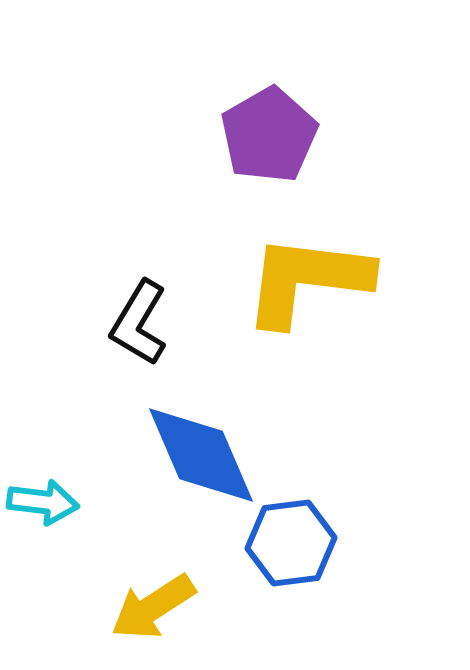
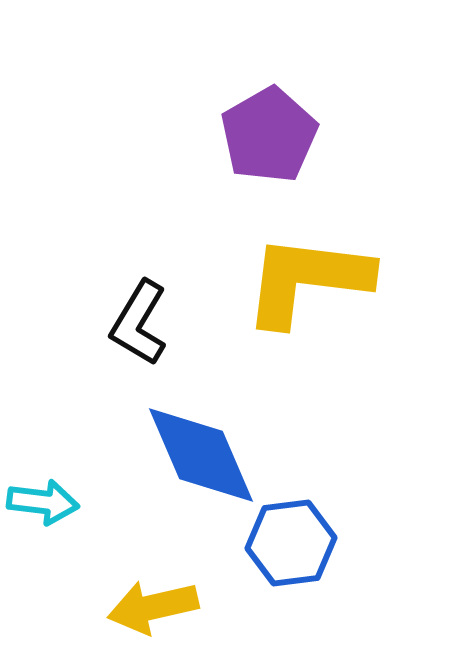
yellow arrow: rotated 20 degrees clockwise
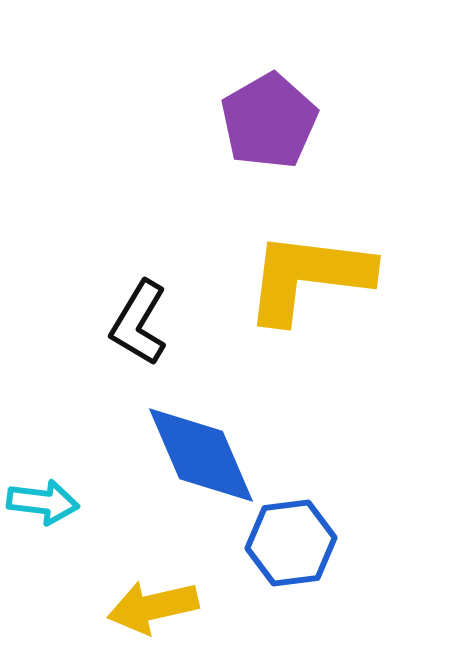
purple pentagon: moved 14 px up
yellow L-shape: moved 1 px right, 3 px up
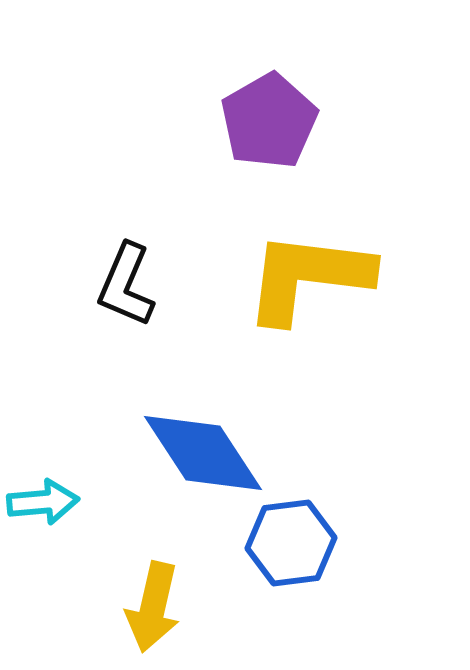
black L-shape: moved 13 px left, 38 px up; rotated 8 degrees counterclockwise
blue diamond: moved 2 px right, 2 px up; rotated 10 degrees counterclockwise
cyan arrow: rotated 12 degrees counterclockwise
yellow arrow: rotated 64 degrees counterclockwise
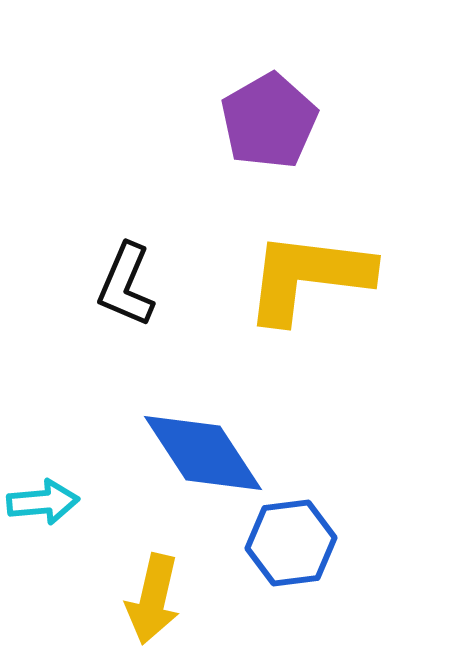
yellow arrow: moved 8 px up
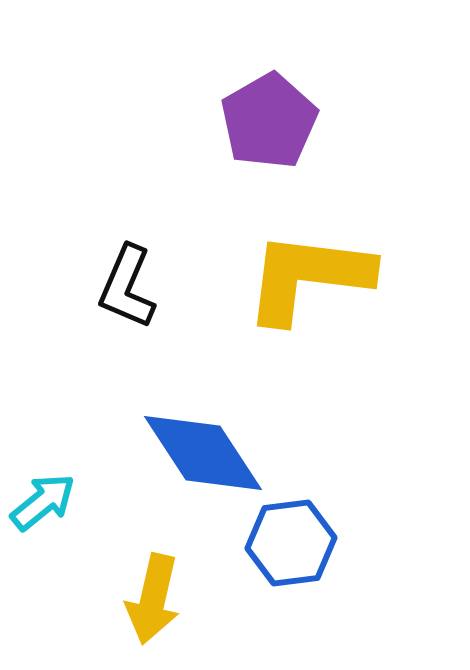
black L-shape: moved 1 px right, 2 px down
cyan arrow: rotated 34 degrees counterclockwise
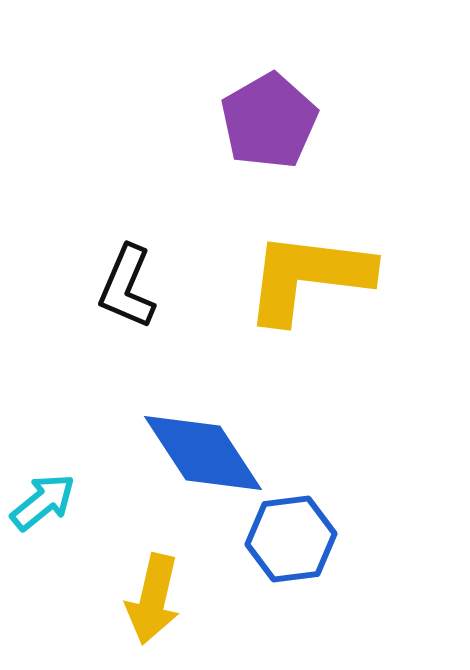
blue hexagon: moved 4 px up
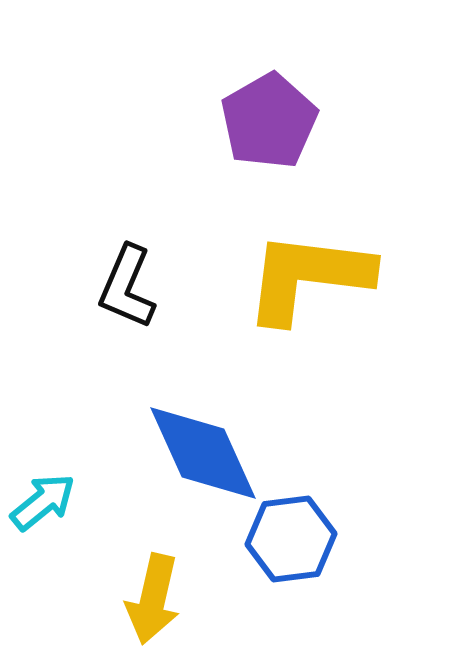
blue diamond: rotated 9 degrees clockwise
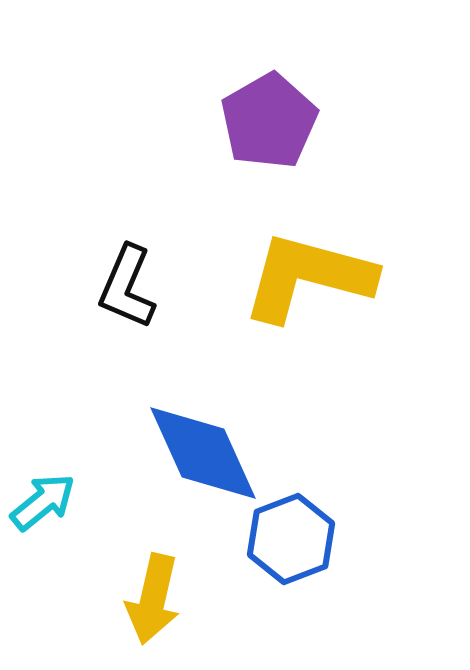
yellow L-shape: rotated 8 degrees clockwise
blue hexagon: rotated 14 degrees counterclockwise
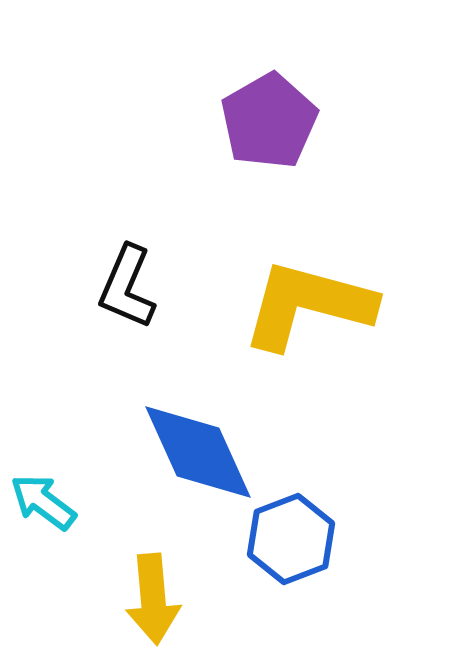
yellow L-shape: moved 28 px down
blue diamond: moved 5 px left, 1 px up
cyan arrow: rotated 104 degrees counterclockwise
yellow arrow: rotated 18 degrees counterclockwise
